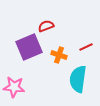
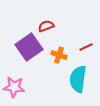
purple square: rotated 12 degrees counterclockwise
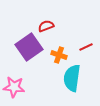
cyan semicircle: moved 6 px left, 1 px up
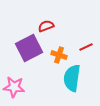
purple square: moved 1 px down; rotated 8 degrees clockwise
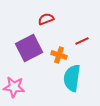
red semicircle: moved 7 px up
red line: moved 4 px left, 6 px up
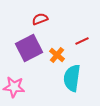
red semicircle: moved 6 px left
orange cross: moved 2 px left; rotated 21 degrees clockwise
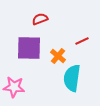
purple square: rotated 28 degrees clockwise
orange cross: moved 1 px right, 1 px down
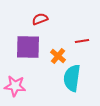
red line: rotated 16 degrees clockwise
purple square: moved 1 px left, 1 px up
pink star: moved 1 px right, 1 px up
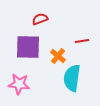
pink star: moved 4 px right, 2 px up
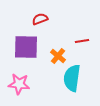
purple square: moved 2 px left
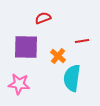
red semicircle: moved 3 px right, 1 px up
